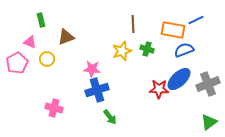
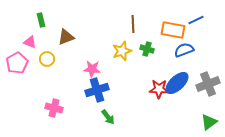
blue ellipse: moved 2 px left, 4 px down
green arrow: moved 2 px left
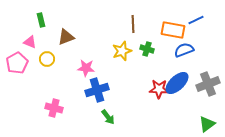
pink star: moved 6 px left, 1 px up
green triangle: moved 2 px left, 2 px down
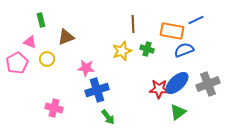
orange rectangle: moved 1 px left, 1 px down
green triangle: moved 29 px left, 12 px up
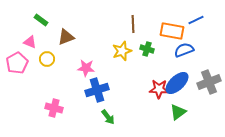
green rectangle: rotated 40 degrees counterclockwise
gray cross: moved 1 px right, 2 px up
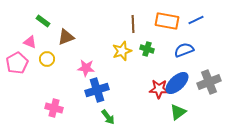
green rectangle: moved 2 px right, 1 px down
orange rectangle: moved 5 px left, 10 px up
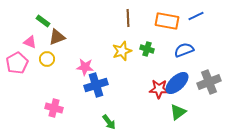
blue line: moved 4 px up
brown line: moved 5 px left, 6 px up
brown triangle: moved 9 px left
pink star: moved 1 px left, 1 px up
blue cross: moved 1 px left, 5 px up
green arrow: moved 1 px right, 5 px down
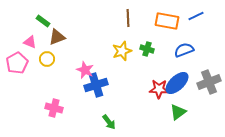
pink star: moved 3 px down; rotated 18 degrees clockwise
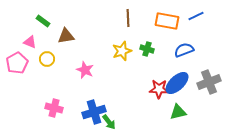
brown triangle: moved 9 px right, 1 px up; rotated 12 degrees clockwise
blue cross: moved 2 px left, 27 px down
green triangle: rotated 24 degrees clockwise
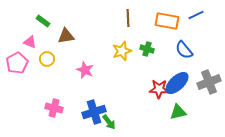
blue line: moved 1 px up
blue semicircle: rotated 108 degrees counterclockwise
